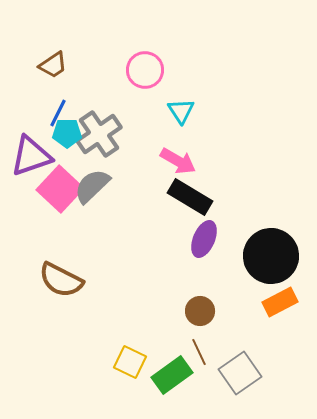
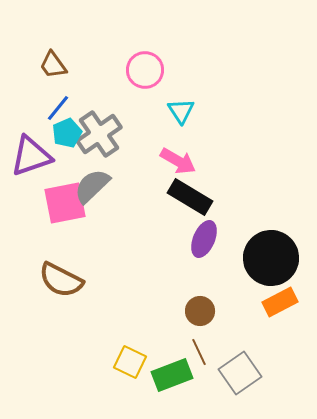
brown trapezoid: rotated 88 degrees clockwise
blue line: moved 5 px up; rotated 12 degrees clockwise
cyan pentagon: rotated 24 degrees counterclockwise
pink square: moved 5 px right, 14 px down; rotated 36 degrees clockwise
black circle: moved 2 px down
green rectangle: rotated 15 degrees clockwise
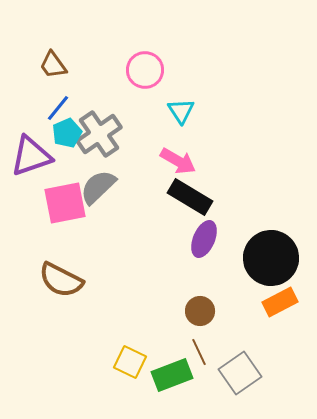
gray semicircle: moved 6 px right, 1 px down
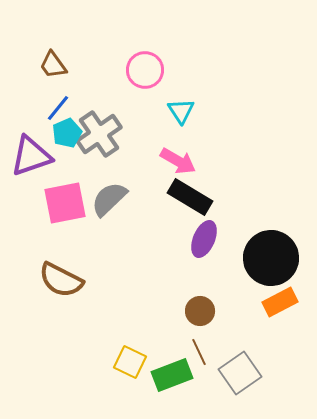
gray semicircle: moved 11 px right, 12 px down
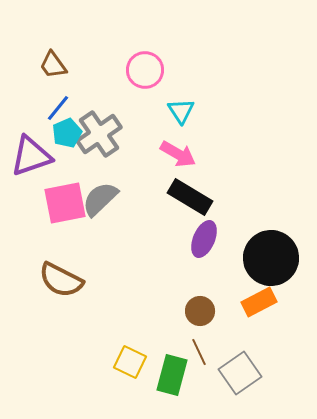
pink arrow: moved 7 px up
gray semicircle: moved 9 px left
orange rectangle: moved 21 px left
green rectangle: rotated 54 degrees counterclockwise
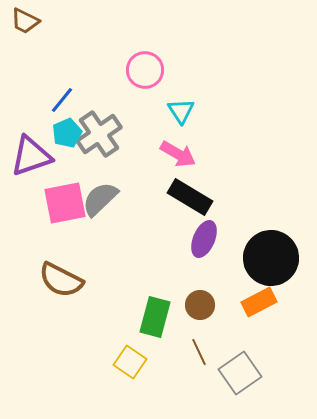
brown trapezoid: moved 28 px left, 44 px up; rotated 28 degrees counterclockwise
blue line: moved 4 px right, 8 px up
brown circle: moved 6 px up
yellow square: rotated 8 degrees clockwise
green rectangle: moved 17 px left, 58 px up
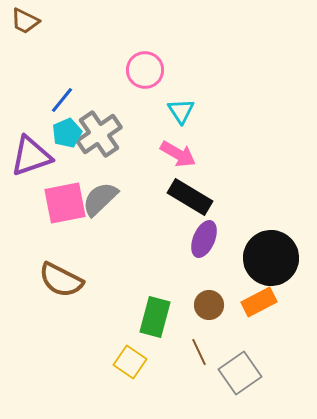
brown circle: moved 9 px right
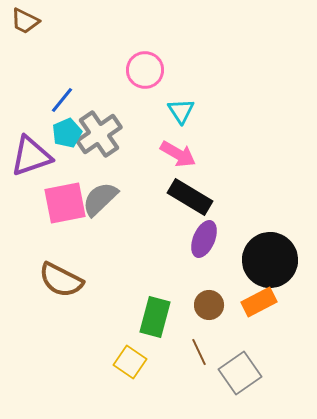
black circle: moved 1 px left, 2 px down
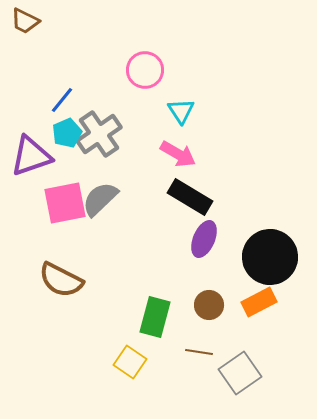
black circle: moved 3 px up
brown line: rotated 56 degrees counterclockwise
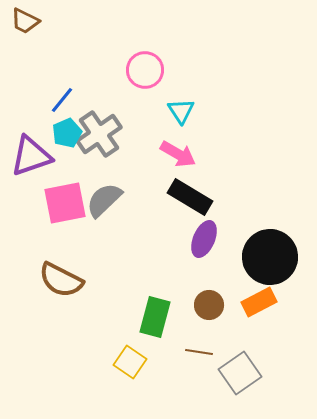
gray semicircle: moved 4 px right, 1 px down
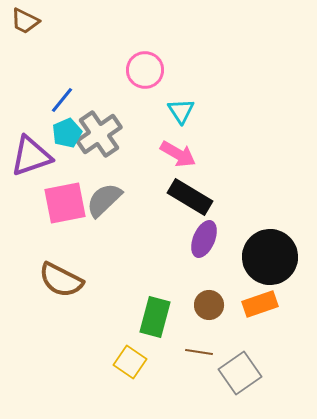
orange rectangle: moved 1 px right, 2 px down; rotated 8 degrees clockwise
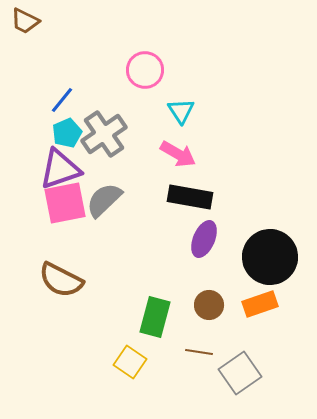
gray cross: moved 5 px right
purple triangle: moved 29 px right, 13 px down
black rectangle: rotated 21 degrees counterclockwise
